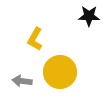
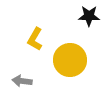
yellow circle: moved 10 px right, 12 px up
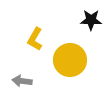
black star: moved 2 px right, 4 px down
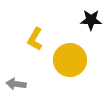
gray arrow: moved 6 px left, 3 px down
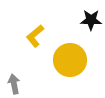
yellow L-shape: moved 3 px up; rotated 20 degrees clockwise
gray arrow: moved 2 px left; rotated 72 degrees clockwise
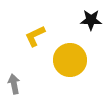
yellow L-shape: rotated 15 degrees clockwise
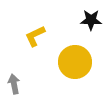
yellow circle: moved 5 px right, 2 px down
